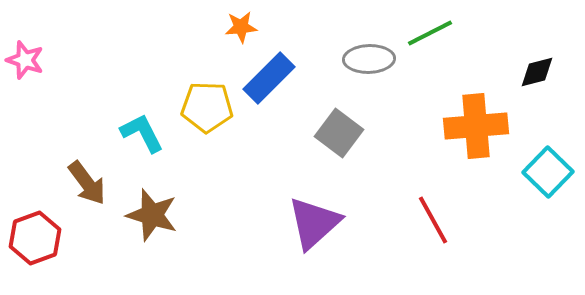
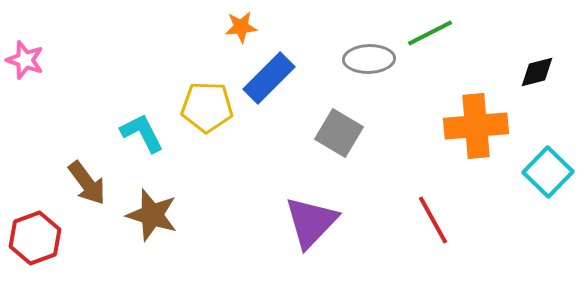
gray square: rotated 6 degrees counterclockwise
purple triangle: moved 3 px left, 1 px up; rotated 4 degrees counterclockwise
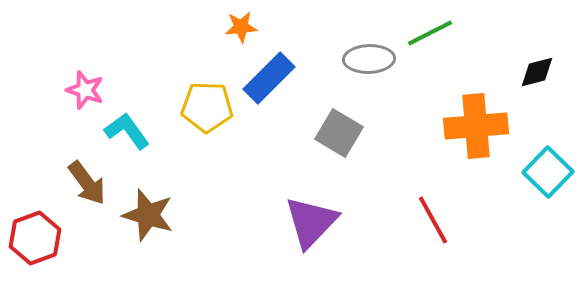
pink star: moved 60 px right, 30 px down
cyan L-shape: moved 15 px left, 2 px up; rotated 9 degrees counterclockwise
brown star: moved 4 px left
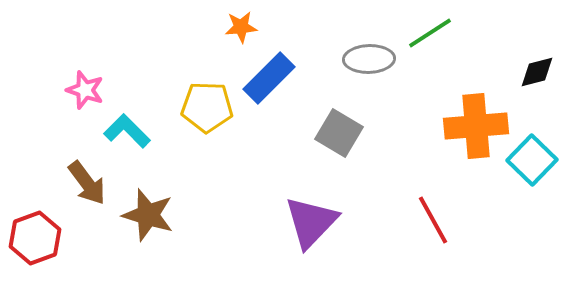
green line: rotated 6 degrees counterclockwise
cyan L-shape: rotated 9 degrees counterclockwise
cyan square: moved 16 px left, 12 px up
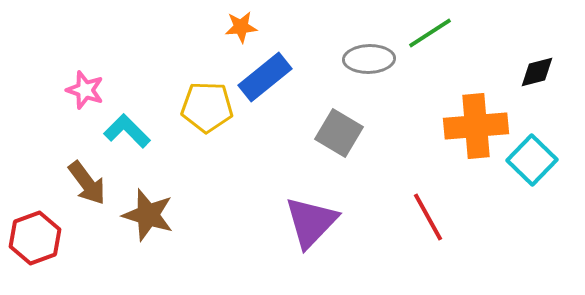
blue rectangle: moved 4 px left, 1 px up; rotated 6 degrees clockwise
red line: moved 5 px left, 3 px up
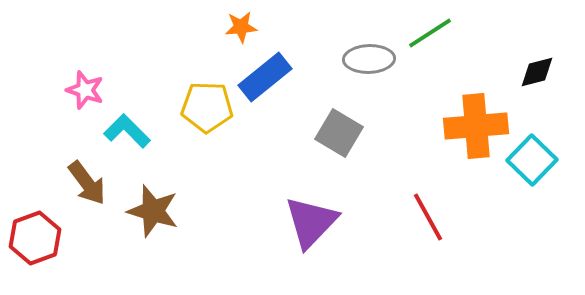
brown star: moved 5 px right, 4 px up
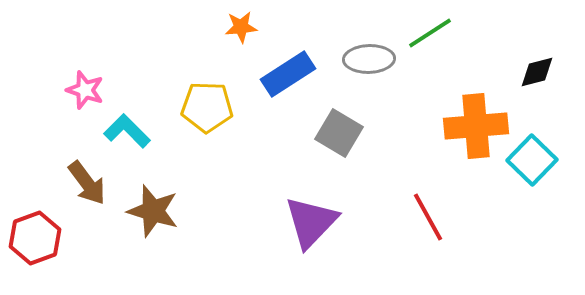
blue rectangle: moved 23 px right, 3 px up; rotated 6 degrees clockwise
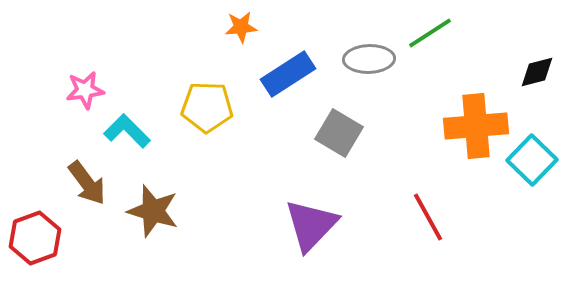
pink star: rotated 27 degrees counterclockwise
purple triangle: moved 3 px down
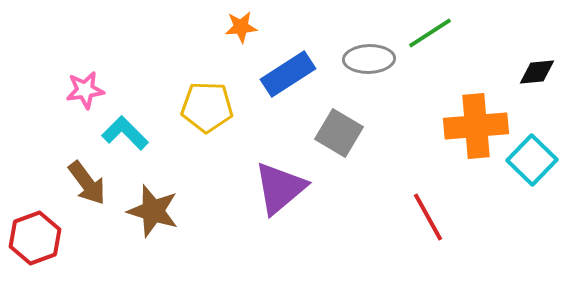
black diamond: rotated 9 degrees clockwise
cyan L-shape: moved 2 px left, 2 px down
purple triangle: moved 31 px left, 37 px up; rotated 6 degrees clockwise
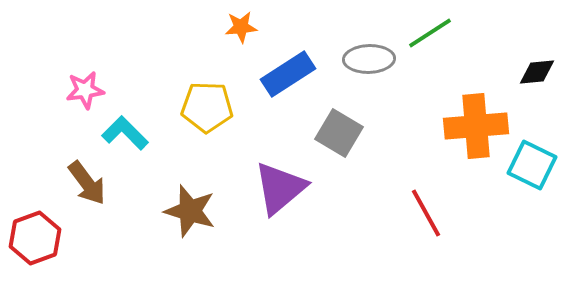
cyan square: moved 5 px down; rotated 18 degrees counterclockwise
brown star: moved 37 px right
red line: moved 2 px left, 4 px up
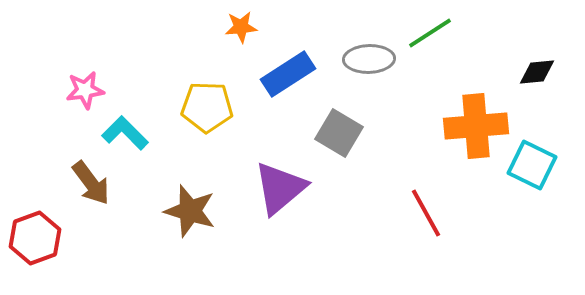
brown arrow: moved 4 px right
